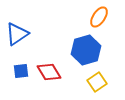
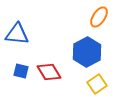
blue triangle: rotated 40 degrees clockwise
blue hexagon: moved 1 px right, 2 px down; rotated 12 degrees counterclockwise
blue square: rotated 21 degrees clockwise
yellow square: moved 2 px down
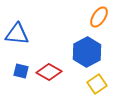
red diamond: rotated 30 degrees counterclockwise
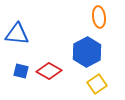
orange ellipse: rotated 40 degrees counterclockwise
red diamond: moved 1 px up
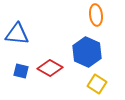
orange ellipse: moved 3 px left, 2 px up
blue hexagon: rotated 8 degrees counterclockwise
red diamond: moved 1 px right, 3 px up
yellow square: rotated 24 degrees counterclockwise
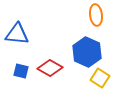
yellow square: moved 3 px right, 6 px up
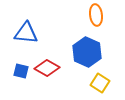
blue triangle: moved 9 px right, 1 px up
red diamond: moved 3 px left
yellow square: moved 5 px down
